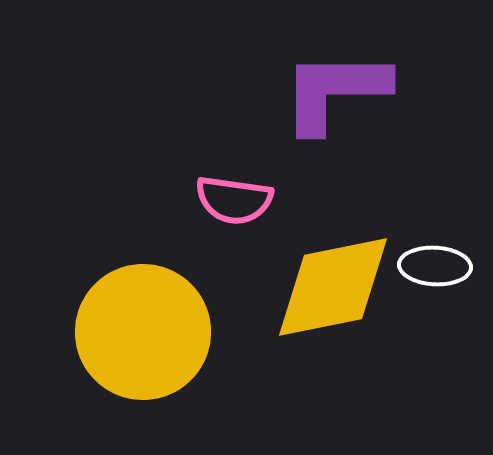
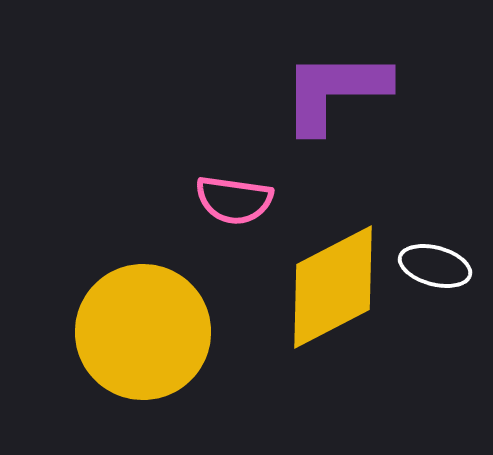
white ellipse: rotated 12 degrees clockwise
yellow diamond: rotated 16 degrees counterclockwise
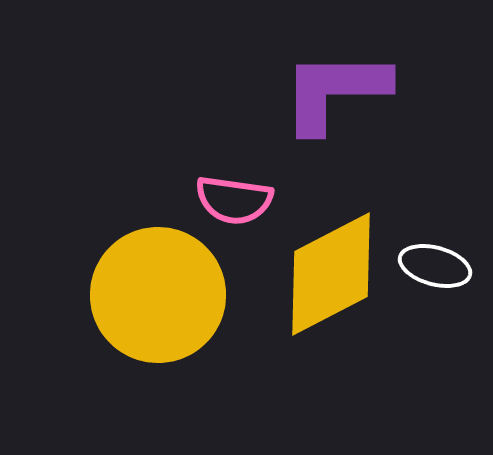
yellow diamond: moved 2 px left, 13 px up
yellow circle: moved 15 px right, 37 px up
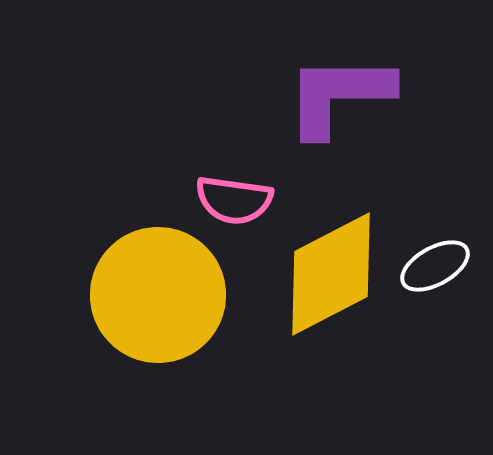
purple L-shape: moved 4 px right, 4 px down
white ellipse: rotated 44 degrees counterclockwise
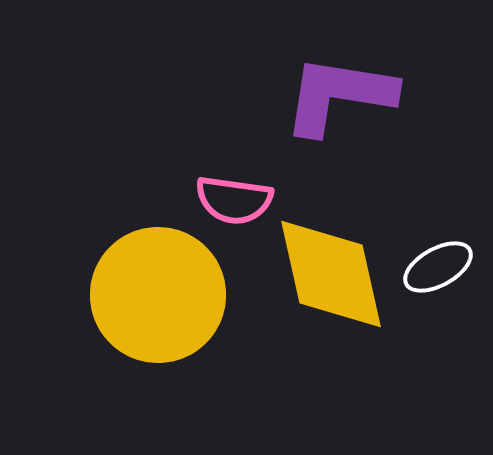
purple L-shape: rotated 9 degrees clockwise
white ellipse: moved 3 px right, 1 px down
yellow diamond: rotated 75 degrees counterclockwise
